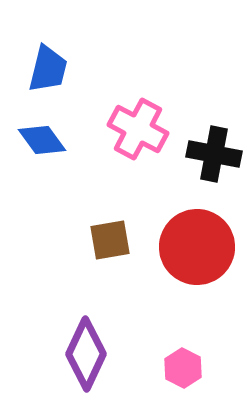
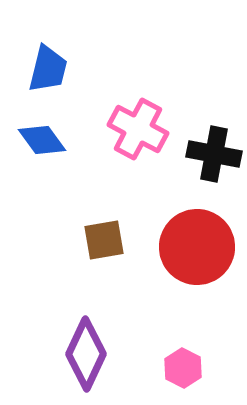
brown square: moved 6 px left
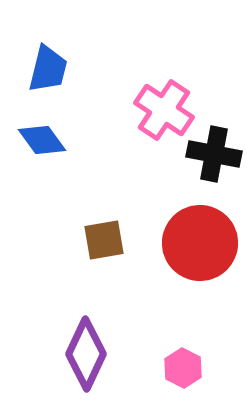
pink cross: moved 26 px right, 19 px up; rotated 6 degrees clockwise
red circle: moved 3 px right, 4 px up
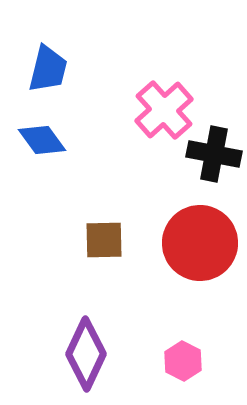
pink cross: rotated 14 degrees clockwise
brown square: rotated 9 degrees clockwise
pink hexagon: moved 7 px up
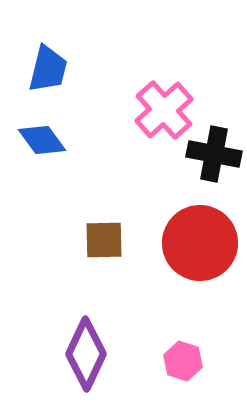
pink hexagon: rotated 9 degrees counterclockwise
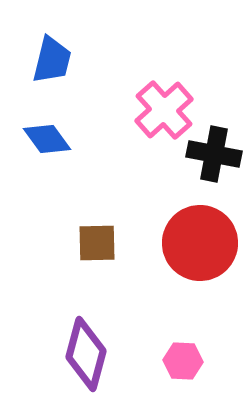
blue trapezoid: moved 4 px right, 9 px up
blue diamond: moved 5 px right, 1 px up
brown square: moved 7 px left, 3 px down
purple diamond: rotated 10 degrees counterclockwise
pink hexagon: rotated 15 degrees counterclockwise
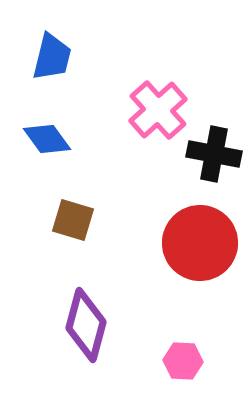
blue trapezoid: moved 3 px up
pink cross: moved 6 px left
brown square: moved 24 px left, 23 px up; rotated 18 degrees clockwise
purple diamond: moved 29 px up
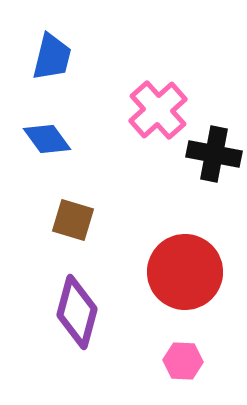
red circle: moved 15 px left, 29 px down
purple diamond: moved 9 px left, 13 px up
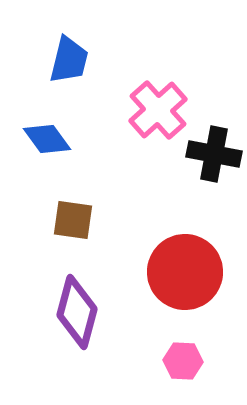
blue trapezoid: moved 17 px right, 3 px down
brown square: rotated 9 degrees counterclockwise
